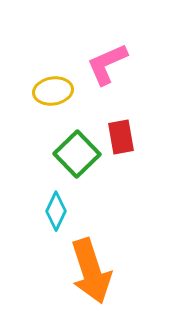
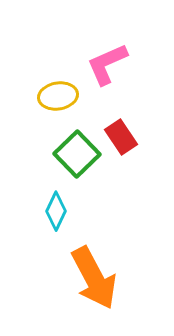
yellow ellipse: moved 5 px right, 5 px down
red rectangle: rotated 24 degrees counterclockwise
orange arrow: moved 3 px right, 7 px down; rotated 10 degrees counterclockwise
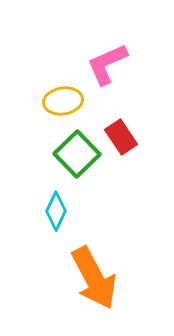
yellow ellipse: moved 5 px right, 5 px down
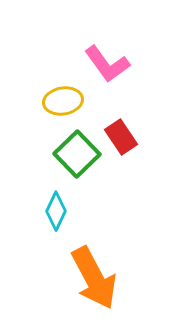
pink L-shape: rotated 102 degrees counterclockwise
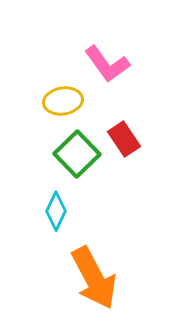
red rectangle: moved 3 px right, 2 px down
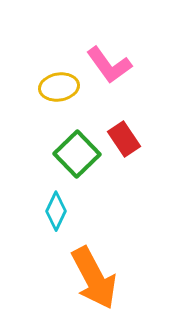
pink L-shape: moved 2 px right, 1 px down
yellow ellipse: moved 4 px left, 14 px up
